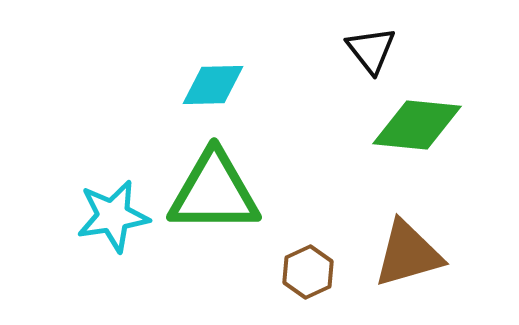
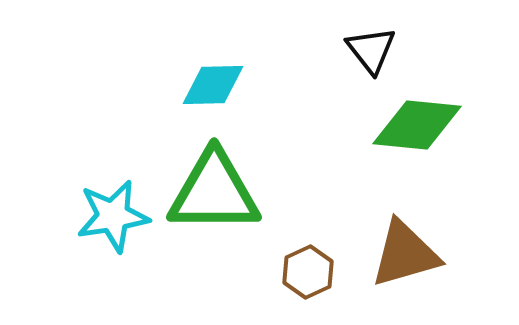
brown triangle: moved 3 px left
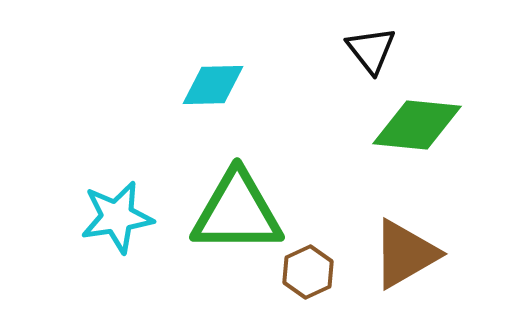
green triangle: moved 23 px right, 20 px down
cyan star: moved 4 px right, 1 px down
brown triangle: rotated 14 degrees counterclockwise
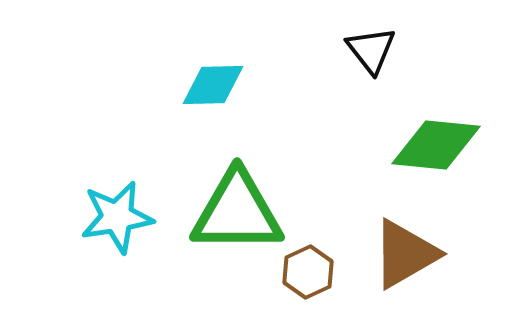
green diamond: moved 19 px right, 20 px down
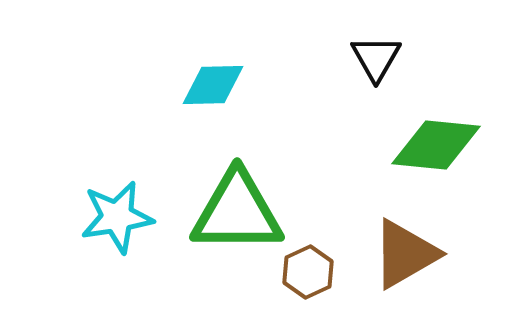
black triangle: moved 5 px right, 8 px down; rotated 8 degrees clockwise
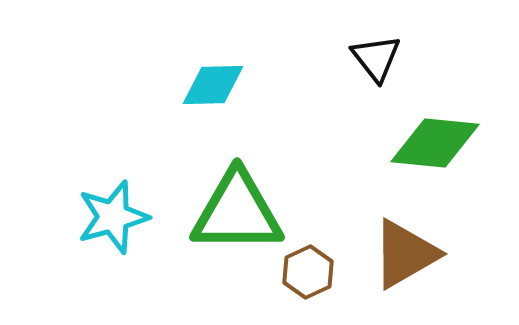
black triangle: rotated 8 degrees counterclockwise
green diamond: moved 1 px left, 2 px up
cyan star: moved 4 px left; rotated 6 degrees counterclockwise
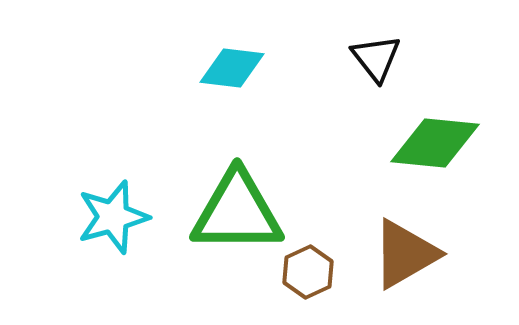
cyan diamond: moved 19 px right, 17 px up; rotated 8 degrees clockwise
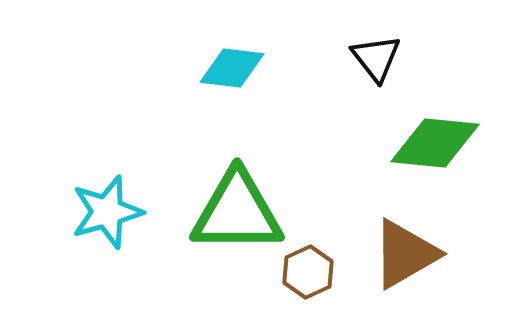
cyan star: moved 6 px left, 5 px up
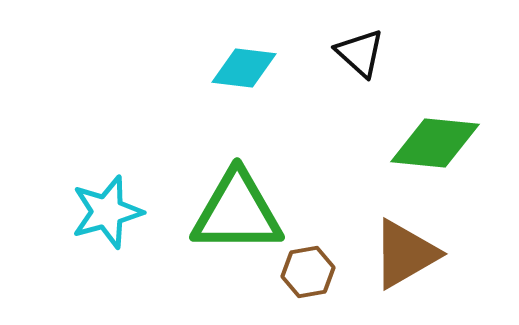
black triangle: moved 16 px left, 5 px up; rotated 10 degrees counterclockwise
cyan diamond: moved 12 px right
brown hexagon: rotated 15 degrees clockwise
